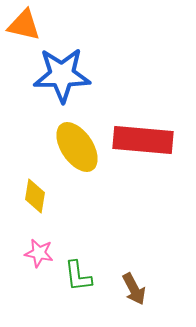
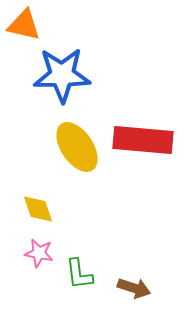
yellow diamond: moved 3 px right, 13 px down; rotated 28 degrees counterclockwise
green L-shape: moved 1 px right, 2 px up
brown arrow: moved 1 px up; rotated 44 degrees counterclockwise
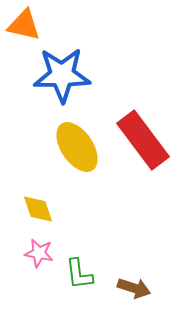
red rectangle: rotated 48 degrees clockwise
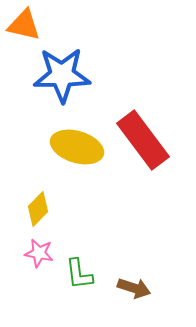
yellow ellipse: rotated 39 degrees counterclockwise
yellow diamond: rotated 64 degrees clockwise
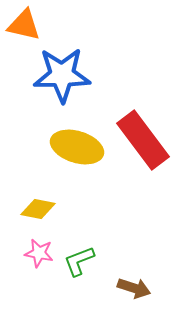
yellow diamond: rotated 56 degrees clockwise
green L-shape: moved 13 px up; rotated 76 degrees clockwise
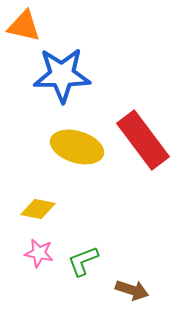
orange triangle: moved 1 px down
green L-shape: moved 4 px right
brown arrow: moved 2 px left, 2 px down
